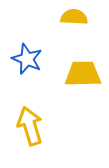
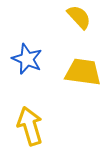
yellow semicircle: moved 5 px right; rotated 44 degrees clockwise
yellow trapezoid: moved 2 px up; rotated 9 degrees clockwise
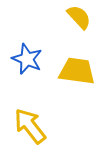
yellow trapezoid: moved 6 px left, 1 px up
yellow arrow: rotated 21 degrees counterclockwise
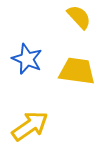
yellow arrow: rotated 93 degrees clockwise
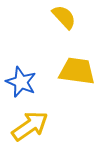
yellow semicircle: moved 15 px left
blue star: moved 6 px left, 23 px down
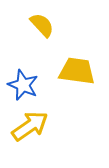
yellow semicircle: moved 22 px left, 8 px down
blue star: moved 2 px right, 3 px down
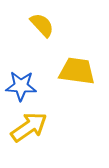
blue star: moved 2 px left, 1 px down; rotated 20 degrees counterclockwise
yellow arrow: moved 1 px left, 1 px down
